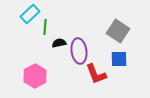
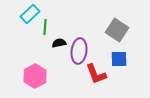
gray square: moved 1 px left, 1 px up
purple ellipse: rotated 15 degrees clockwise
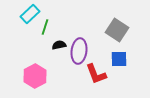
green line: rotated 14 degrees clockwise
black semicircle: moved 2 px down
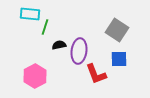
cyan rectangle: rotated 48 degrees clockwise
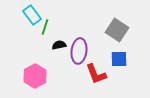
cyan rectangle: moved 2 px right, 1 px down; rotated 48 degrees clockwise
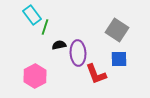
purple ellipse: moved 1 px left, 2 px down; rotated 10 degrees counterclockwise
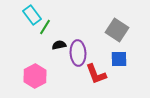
green line: rotated 14 degrees clockwise
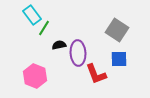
green line: moved 1 px left, 1 px down
pink hexagon: rotated 10 degrees counterclockwise
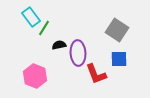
cyan rectangle: moved 1 px left, 2 px down
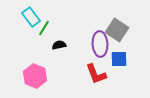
purple ellipse: moved 22 px right, 9 px up
